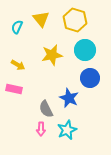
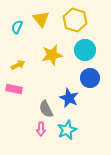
yellow arrow: rotated 56 degrees counterclockwise
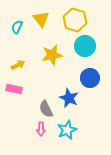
cyan circle: moved 4 px up
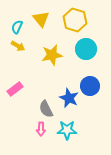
cyan circle: moved 1 px right, 3 px down
yellow arrow: moved 19 px up; rotated 56 degrees clockwise
blue circle: moved 8 px down
pink rectangle: moved 1 px right; rotated 49 degrees counterclockwise
cyan star: rotated 24 degrees clockwise
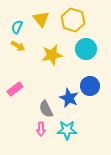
yellow hexagon: moved 2 px left
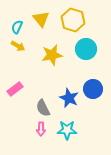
blue circle: moved 3 px right, 3 px down
gray semicircle: moved 3 px left, 1 px up
